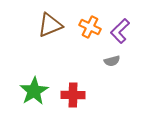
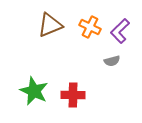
green star: rotated 16 degrees counterclockwise
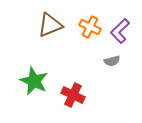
green star: moved 10 px up
red cross: rotated 25 degrees clockwise
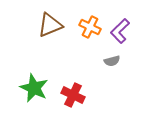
green star: moved 7 px down
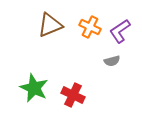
purple L-shape: rotated 10 degrees clockwise
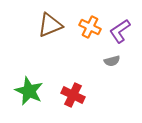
green star: moved 5 px left, 3 px down
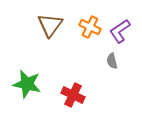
brown triangle: rotated 32 degrees counterclockwise
gray semicircle: rotated 91 degrees clockwise
green star: moved 2 px left, 7 px up; rotated 12 degrees counterclockwise
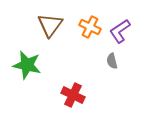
green star: moved 19 px up
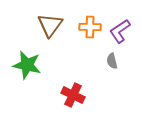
orange cross: rotated 25 degrees counterclockwise
